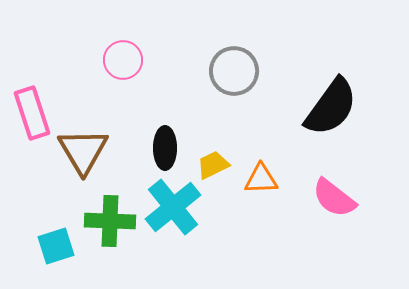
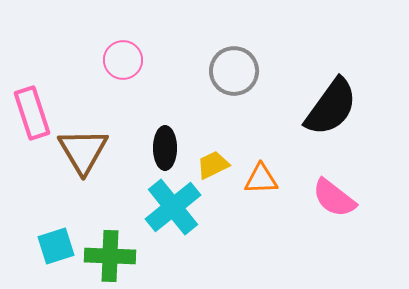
green cross: moved 35 px down
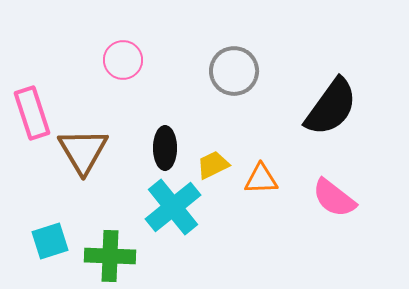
cyan square: moved 6 px left, 5 px up
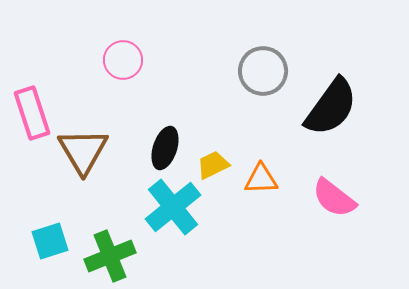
gray circle: moved 29 px right
black ellipse: rotated 18 degrees clockwise
green cross: rotated 24 degrees counterclockwise
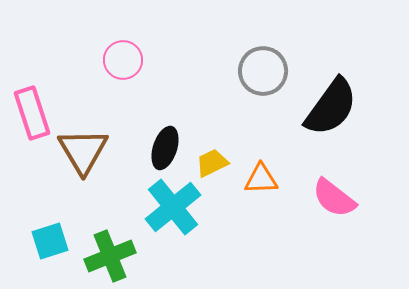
yellow trapezoid: moved 1 px left, 2 px up
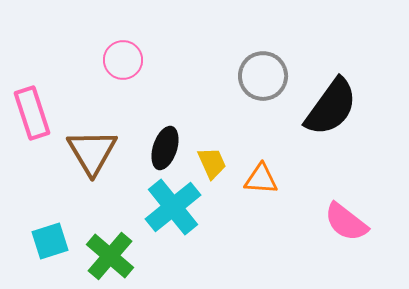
gray circle: moved 5 px down
brown triangle: moved 9 px right, 1 px down
yellow trapezoid: rotated 92 degrees clockwise
orange triangle: rotated 6 degrees clockwise
pink semicircle: moved 12 px right, 24 px down
green cross: rotated 27 degrees counterclockwise
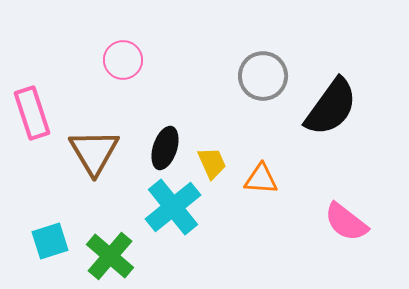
brown triangle: moved 2 px right
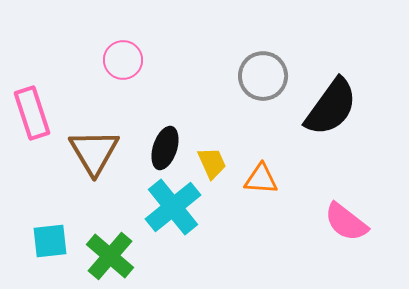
cyan square: rotated 12 degrees clockwise
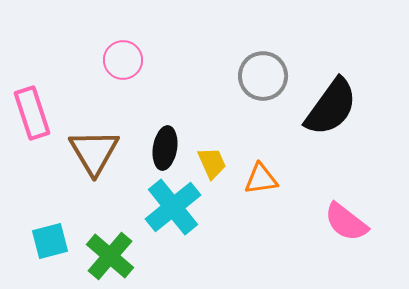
black ellipse: rotated 9 degrees counterclockwise
orange triangle: rotated 12 degrees counterclockwise
cyan square: rotated 9 degrees counterclockwise
